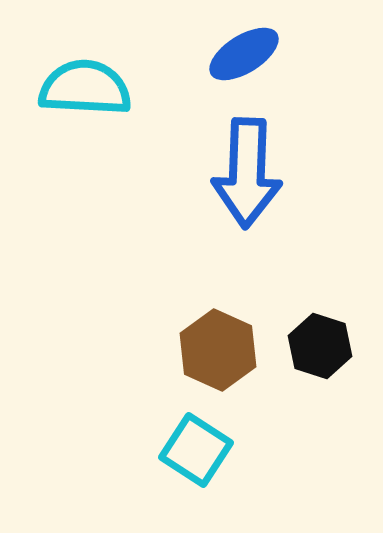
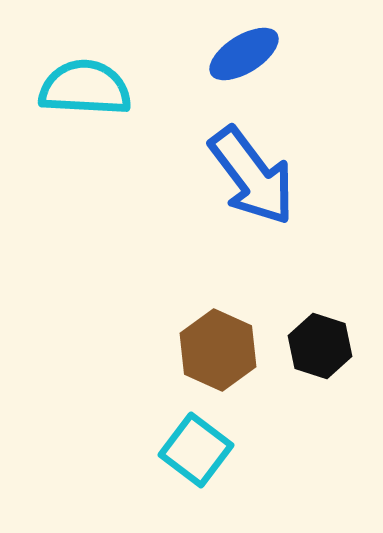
blue arrow: moved 5 px right, 3 px down; rotated 39 degrees counterclockwise
cyan square: rotated 4 degrees clockwise
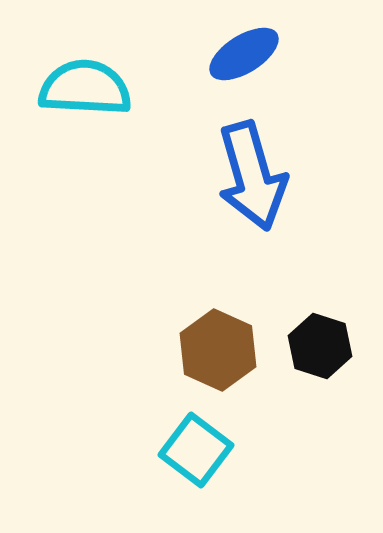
blue arrow: rotated 21 degrees clockwise
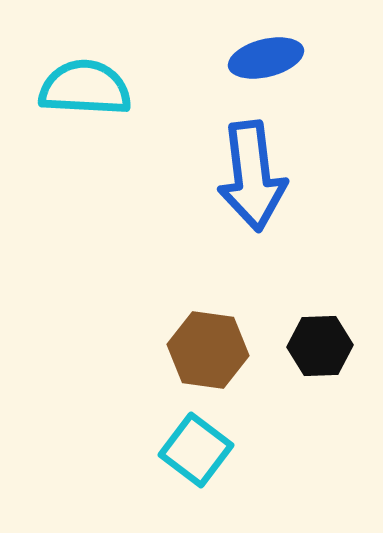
blue ellipse: moved 22 px right, 4 px down; rotated 18 degrees clockwise
blue arrow: rotated 9 degrees clockwise
black hexagon: rotated 20 degrees counterclockwise
brown hexagon: moved 10 px left; rotated 16 degrees counterclockwise
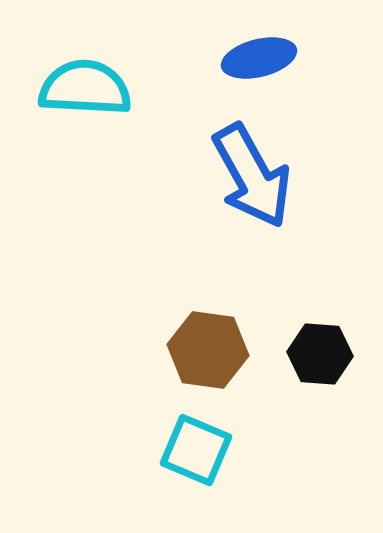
blue ellipse: moved 7 px left
blue arrow: rotated 22 degrees counterclockwise
black hexagon: moved 8 px down; rotated 6 degrees clockwise
cyan square: rotated 14 degrees counterclockwise
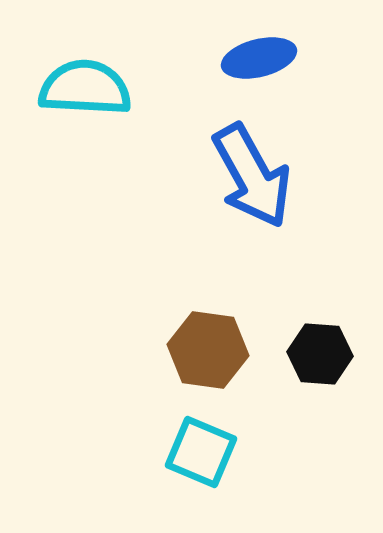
cyan square: moved 5 px right, 2 px down
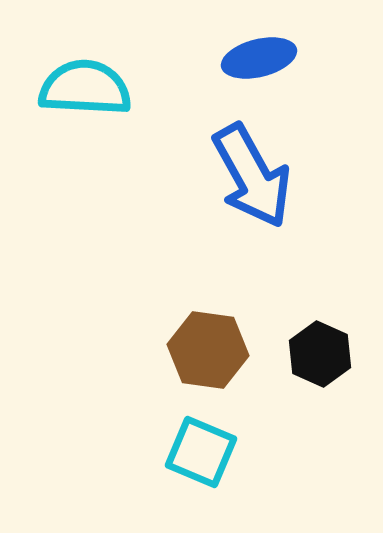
black hexagon: rotated 20 degrees clockwise
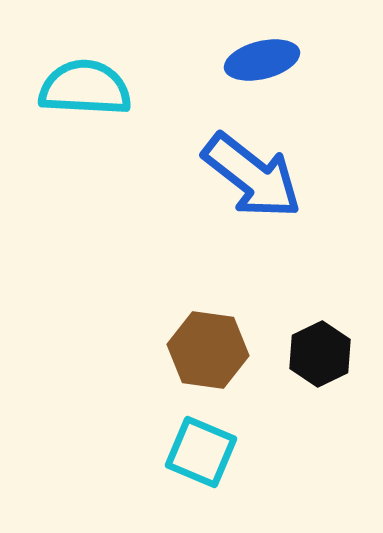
blue ellipse: moved 3 px right, 2 px down
blue arrow: rotated 23 degrees counterclockwise
black hexagon: rotated 10 degrees clockwise
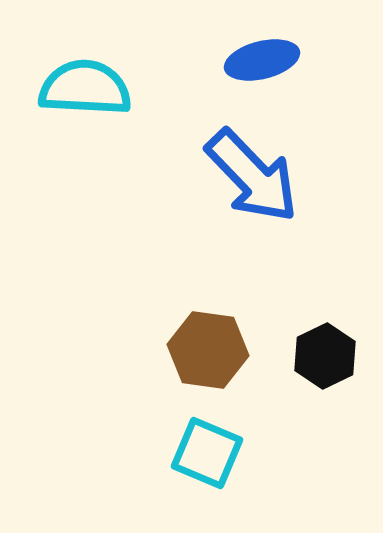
blue arrow: rotated 8 degrees clockwise
black hexagon: moved 5 px right, 2 px down
cyan square: moved 6 px right, 1 px down
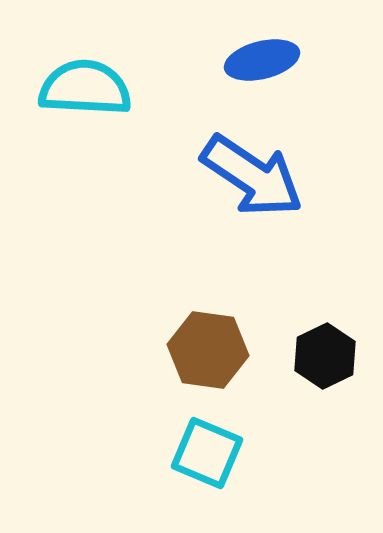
blue arrow: rotated 12 degrees counterclockwise
